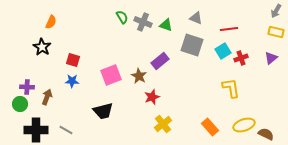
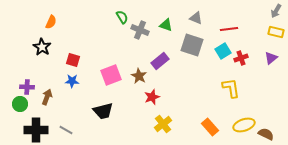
gray cross: moved 3 px left, 8 px down
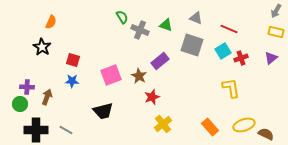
red line: rotated 30 degrees clockwise
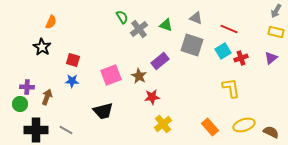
gray cross: moved 1 px left, 1 px up; rotated 30 degrees clockwise
red star: rotated 14 degrees clockwise
brown semicircle: moved 5 px right, 2 px up
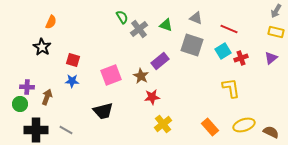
brown star: moved 2 px right
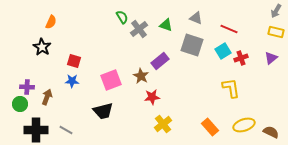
red square: moved 1 px right, 1 px down
pink square: moved 5 px down
